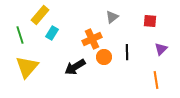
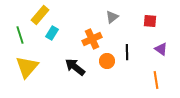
purple triangle: rotated 40 degrees counterclockwise
orange circle: moved 3 px right, 4 px down
black arrow: rotated 70 degrees clockwise
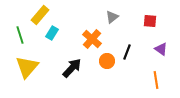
orange cross: rotated 24 degrees counterclockwise
black line: rotated 21 degrees clockwise
black arrow: moved 3 px left, 1 px down; rotated 95 degrees clockwise
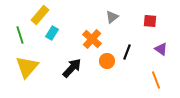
orange line: rotated 12 degrees counterclockwise
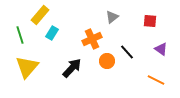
orange cross: rotated 24 degrees clockwise
black line: rotated 63 degrees counterclockwise
orange line: rotated 42 degrees counterclockwise
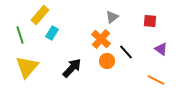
orange cross: moved 9 px right; rotated 24 degrees counterclockwise
black line: moved 1 px left
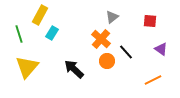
yellow rectangle: rotated 12 degrees counterclockwise
green line: moved 1 px left, 1 px up
black arrow: moved 2 px right, 1 px down; rotated 90 degrees counterclockwise
orange line: moved 3 px left; rotated 54 degrees counterclockwise
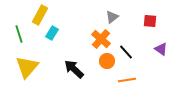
orange line: moved 26 px left; rotated 18 degrees clockwise
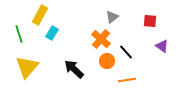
purple triangle: moved 1 px right, 3 px up
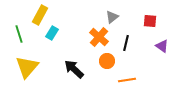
orange cross: moved 2 px left, 2 px up
black line: moved 9 px up; rotated 56 degrees clockwise
